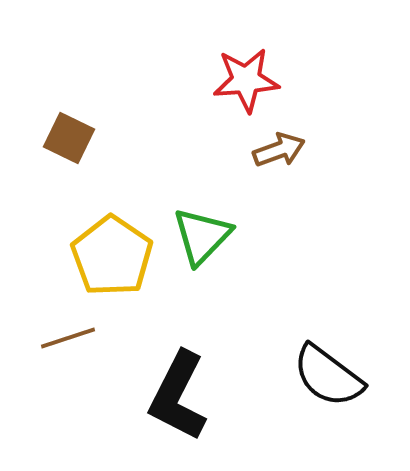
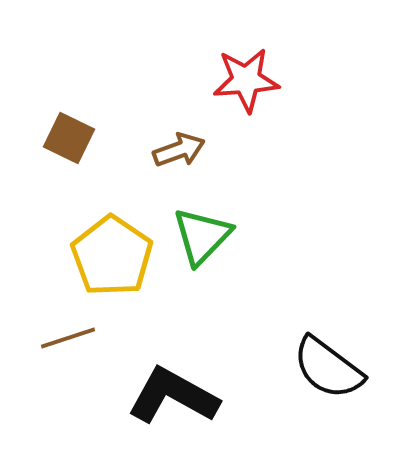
brown arrow: moved 100 px left
black semicircle: moved 8 px up
black L-shape: moved 5 px left; rotated 92 degrees clockwise
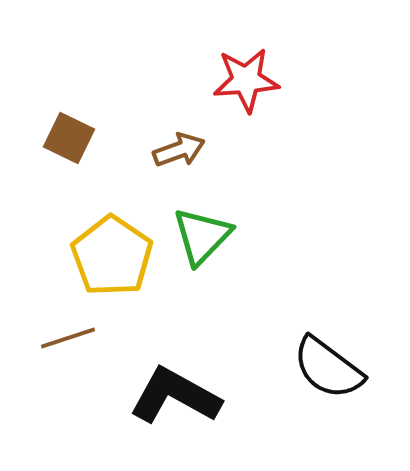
black L-shape: moved 2 px right
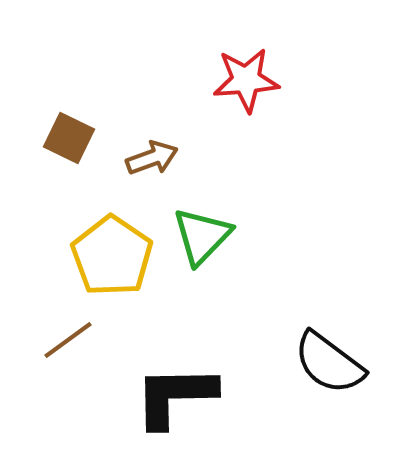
brown arrow: moved 27 px left, 8 px down
brown line: moved 2 px down; rotated 18 degrees counterclockwise
black semicircle: moved 1 px right, 5 px up
black L-shape: rotated 30 degrees counterclockwise
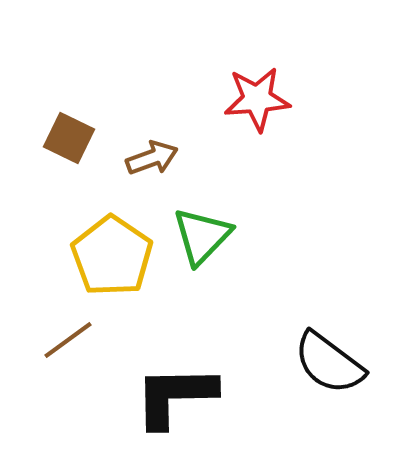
red star: moved 11 px right, 19 px down
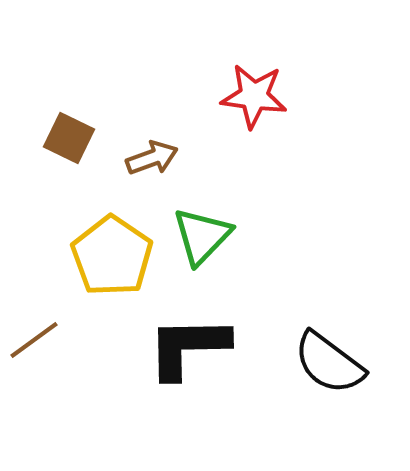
red star: moved 3 px left, 3 px up; rotated 12 degrees clockwise
brown line: moved 34 px left
black L-shape: moved 13 px right, 49 px up
